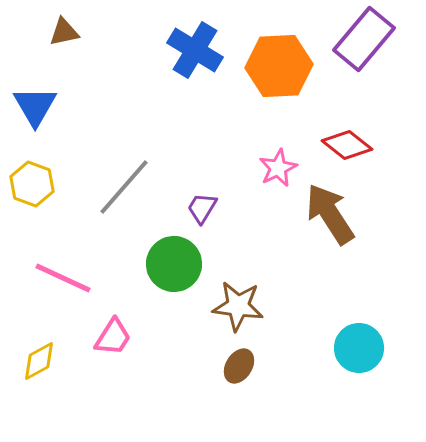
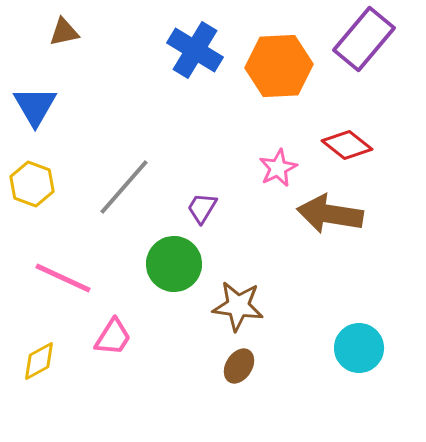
brown arrow: rotated 48 degrees counterclockwise
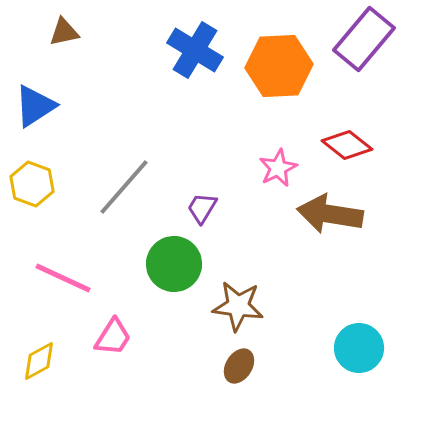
blue triangle: rotated 27 degrees clockwise
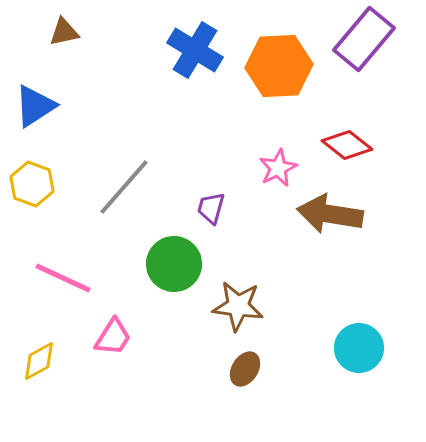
purple trapezoid: moved 9 px right; rotated 16 degrees counterclockwise
brown ellipse: moved 6 px right, 3 px down
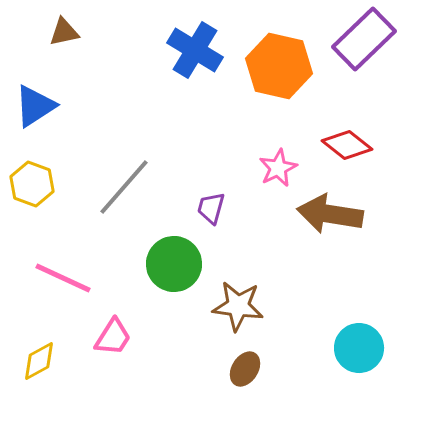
purple rectangle: rotated 6 degrees clockwise
orange hexagon: rotated 16 degrees clockwise
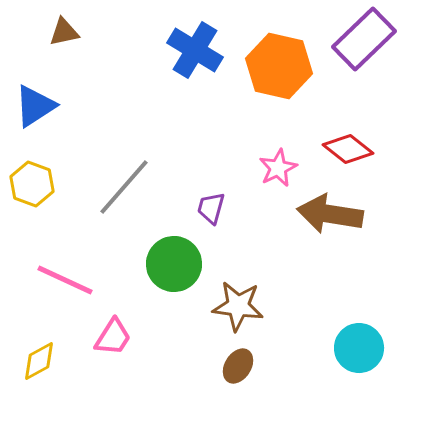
red diamond: moved 1 px right, 4 px down
pink line: moved 2 px right, 2 px down
brown ellipse: moved 7 px left, 3 px up
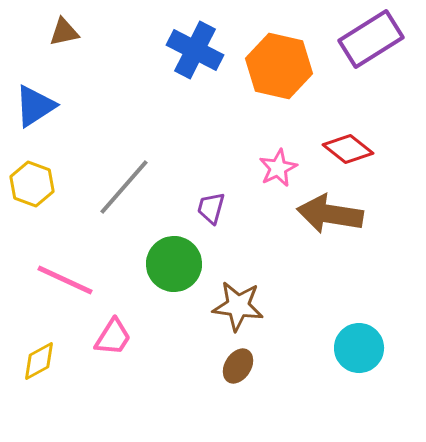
purple rectangle: moved 7 px right; rotated 12 degrees clockwise
blue cross: rotated 4 degrees counterclockwise
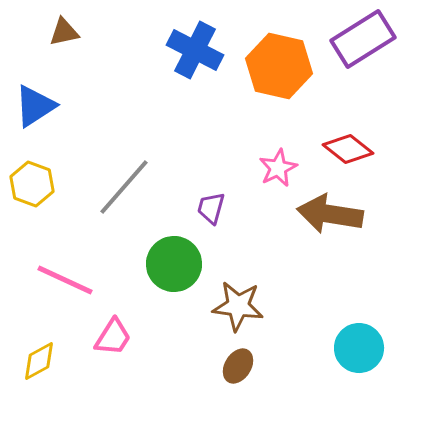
purple rectangle: moved 8 px left
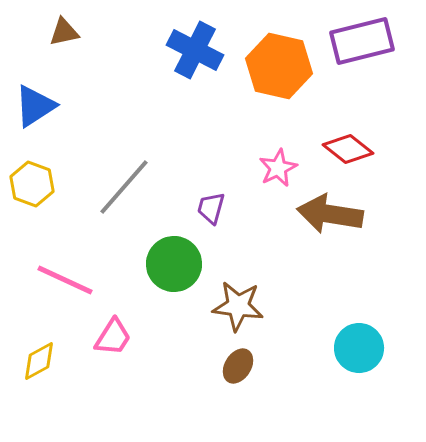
purple rectangle: moved 1 px left, 2 px down; rotated 18 degrees clockwise
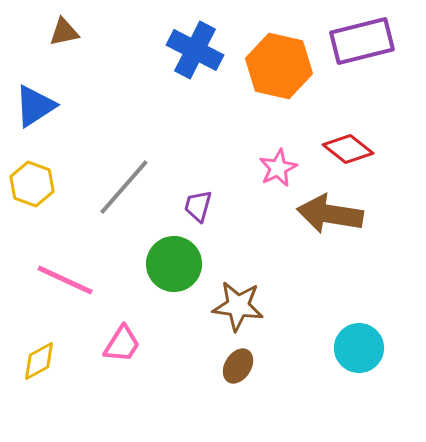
purple trapezoid: moved 13 px left, 2 px up
pink trapezoid: moved 9 px right, 7 px down
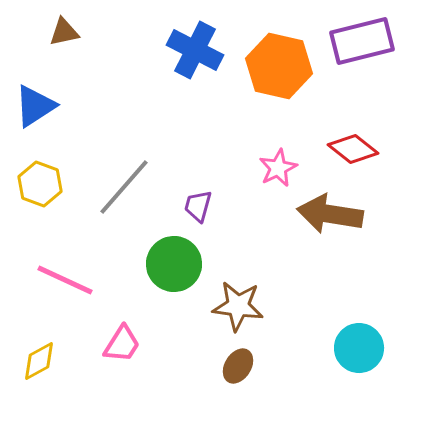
red diamond: moved 5 px right
yellow hexagon: moved 8 px right
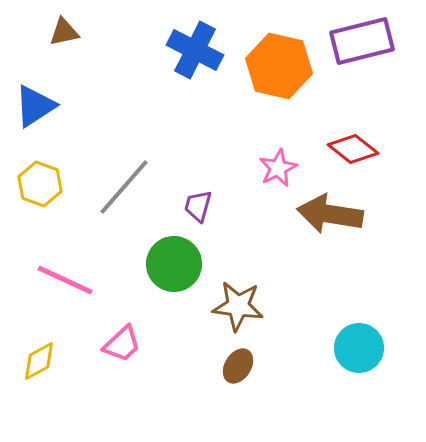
pink trapezoid: rotated 15 degrees clockwise
